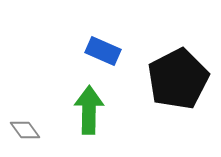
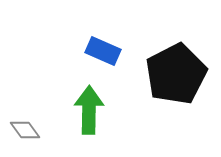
black pentagon: moved 2 px left, 5 px up
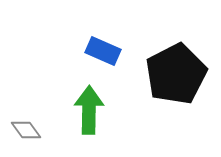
gray diamond: moved 1 px right
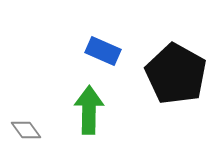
black pentagon: rotated 16 degrees counterclockwise
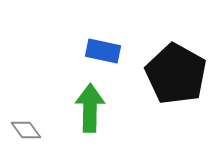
blue rectangle: rotated 12 degrees counterclockwise
green arrow: moved 1 px right, 2 px up
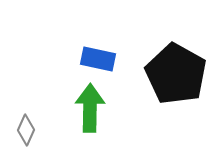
blue rectangle: moved 5 px left, 8 px down
gray diamond: rotated 60 degrees clockwise
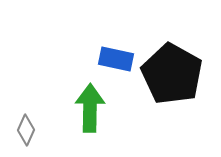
blue rectangle: moved 18 px right
black pentagon: moved 4 px left
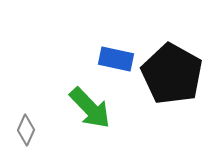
green arrow: rotated 135 degrees clockwise
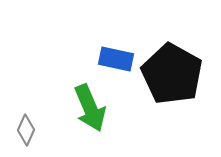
green arrow: rotated 21 degrees clockwise
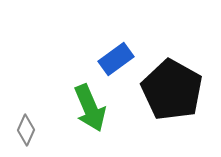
blue rectangle: rotated 48 degrees counterclockwise
black pentagon: moved 16 px down
